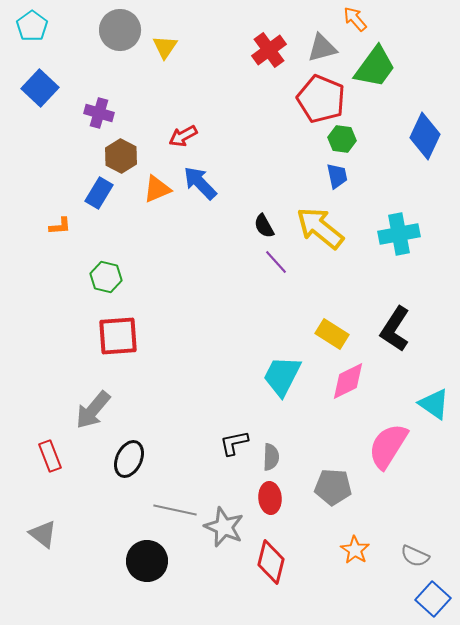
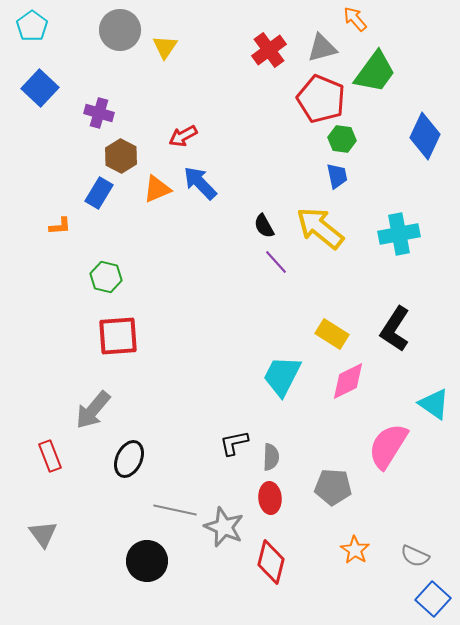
green trapezoid at (375, 67): moved 5 px down
gray triangle at (43, 534): rotated 16 degrees clockwise
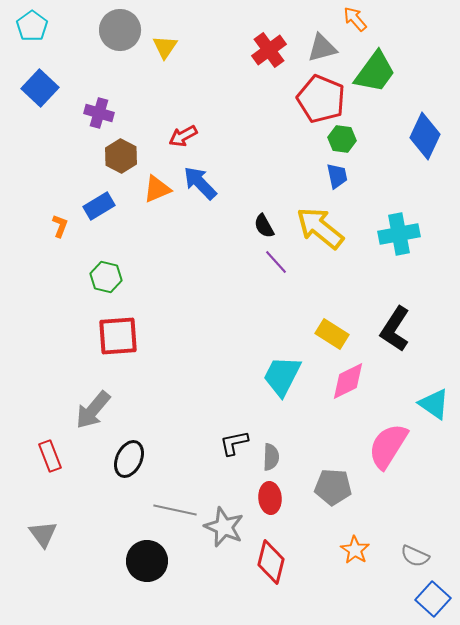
blue rectangle at (99, 193): moved 13 px down; rotated 28 degrees clockwise
orange L-shape at (60, 226): rotated 65 degrees counterclockwise
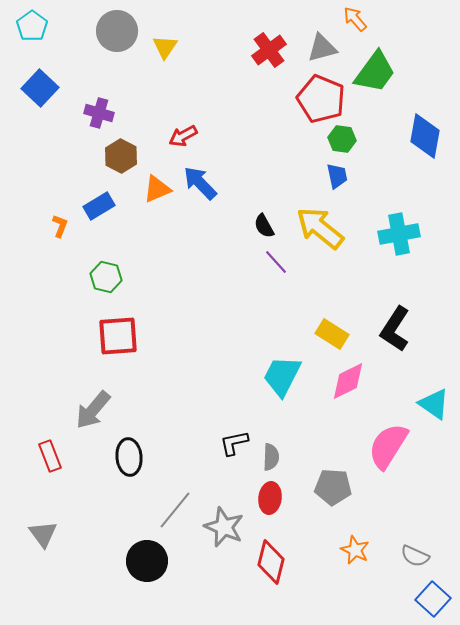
gray circle at (120, 30): moved 3 px left, 1 px down
blue diamond at (425, 136): rotated 15 degrees counterclockwise
black ellipse at (129, 459): moved 2 px up; rotated 30 degrees counterclockwise
red ellipse at (270, 498): rotated 12 degrees clockwise
gray line at (175, 510): rotated 63 degrees counterclockwise
orange star at (355, 550): rotated 8 degrees counterclockwise
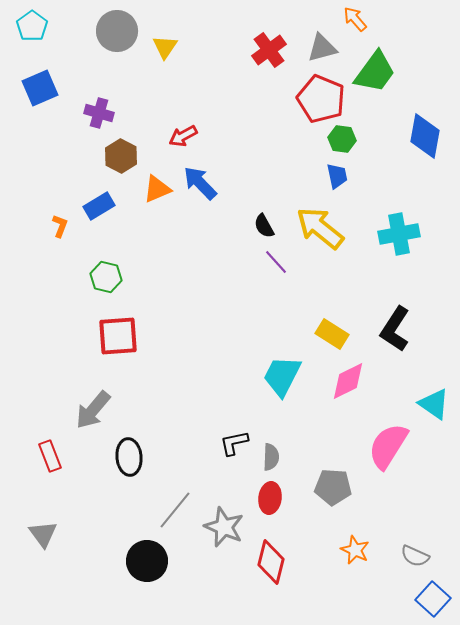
blue square at (40, 88): rotated 24 degrees clockwise
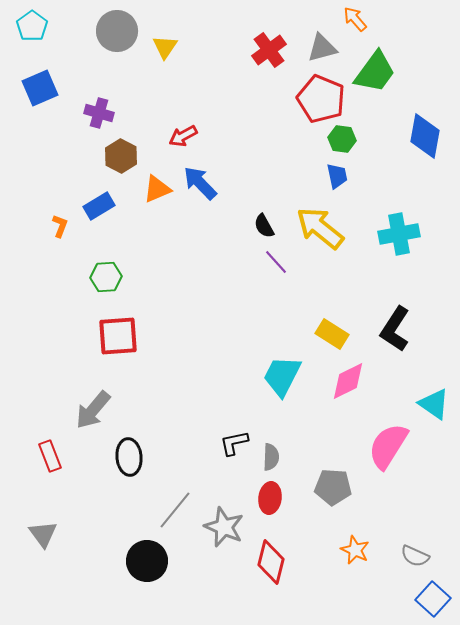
green hexagon at (106, 277): rotated 16 degrees counterclockwise
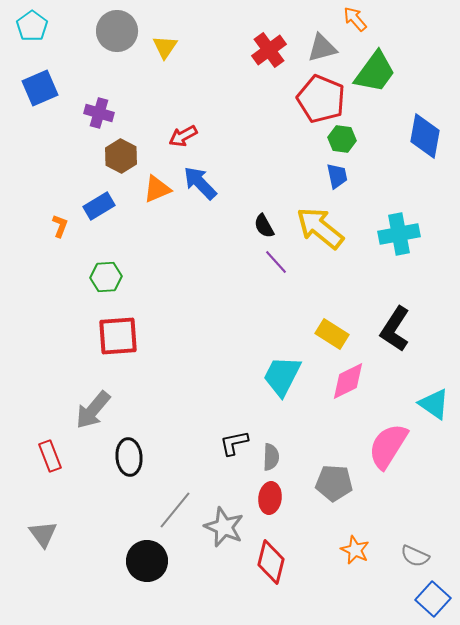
gray pentagon at (333, 487): moved 1 px right, 4 px up
